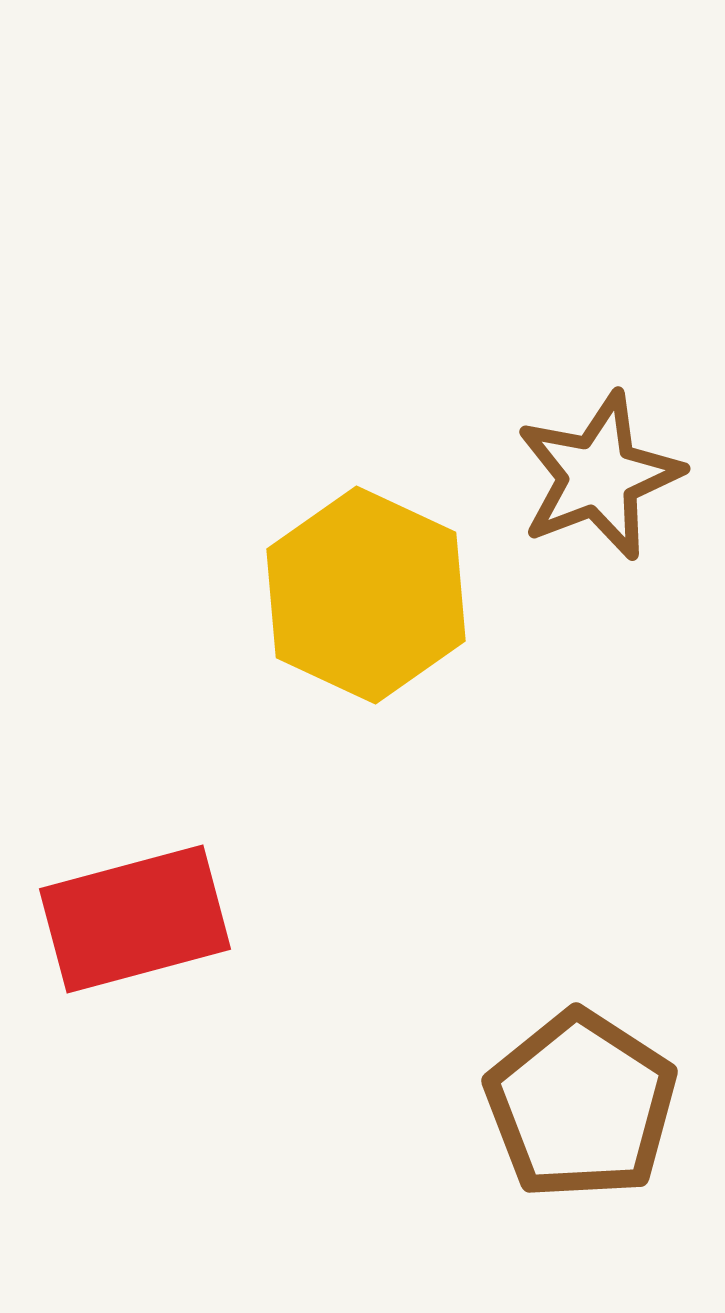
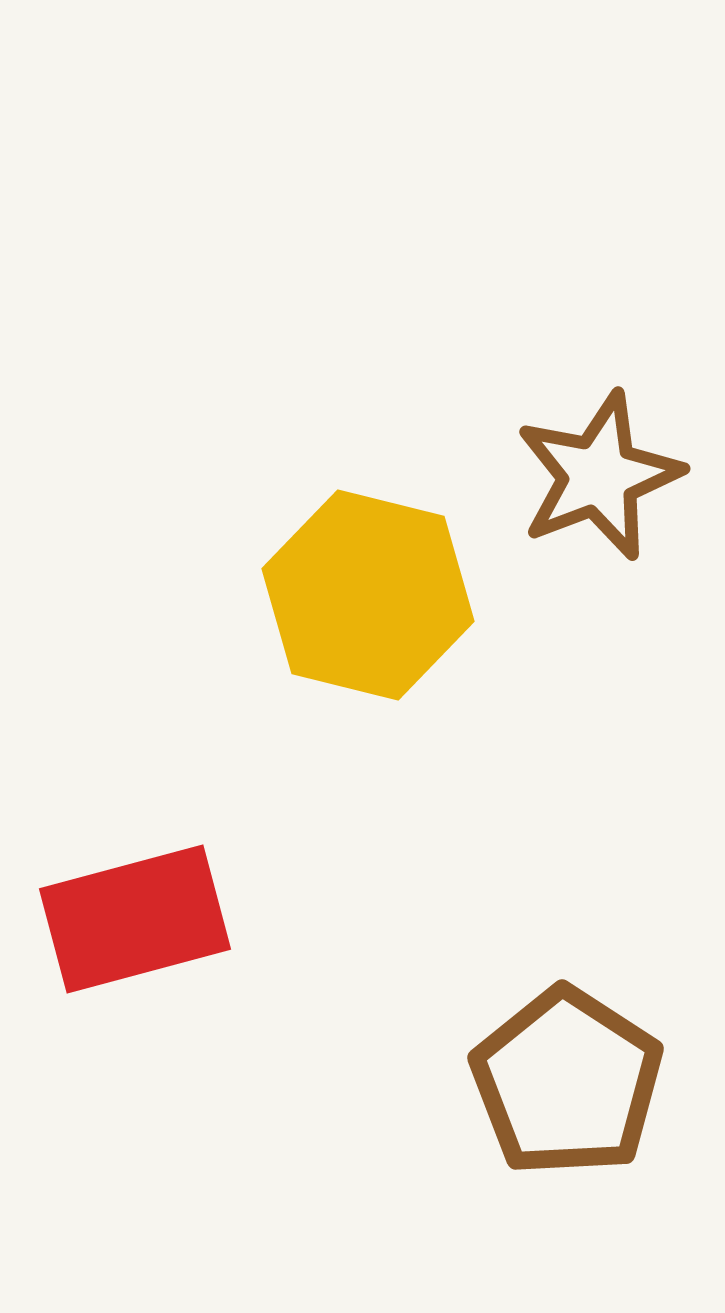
yellow hexagon: moved 2 px right; rotated 11 degrees counterclockwise
brown pentagon: moved 14 px left, 23 px up
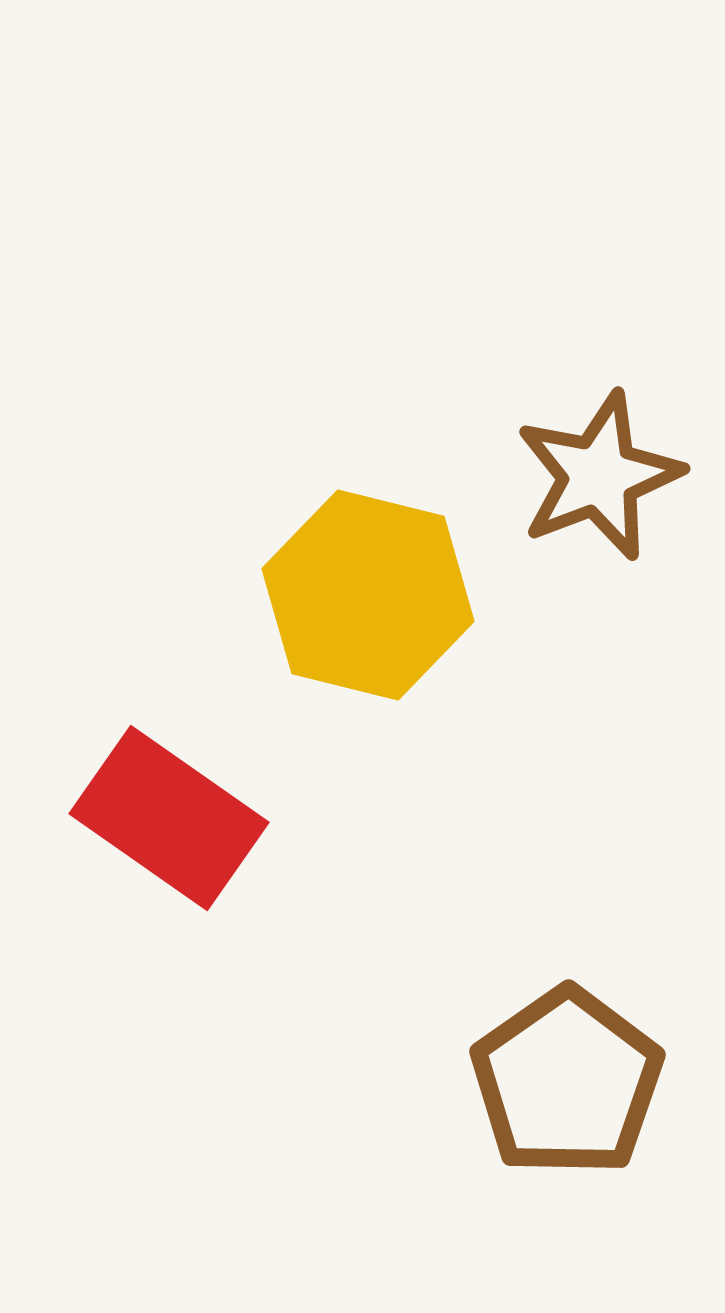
red rectangle: moved 34 px right, 101 px up; rotated 50 degrees clockwise
brown pentagon: rotated 4 degrees clockwise
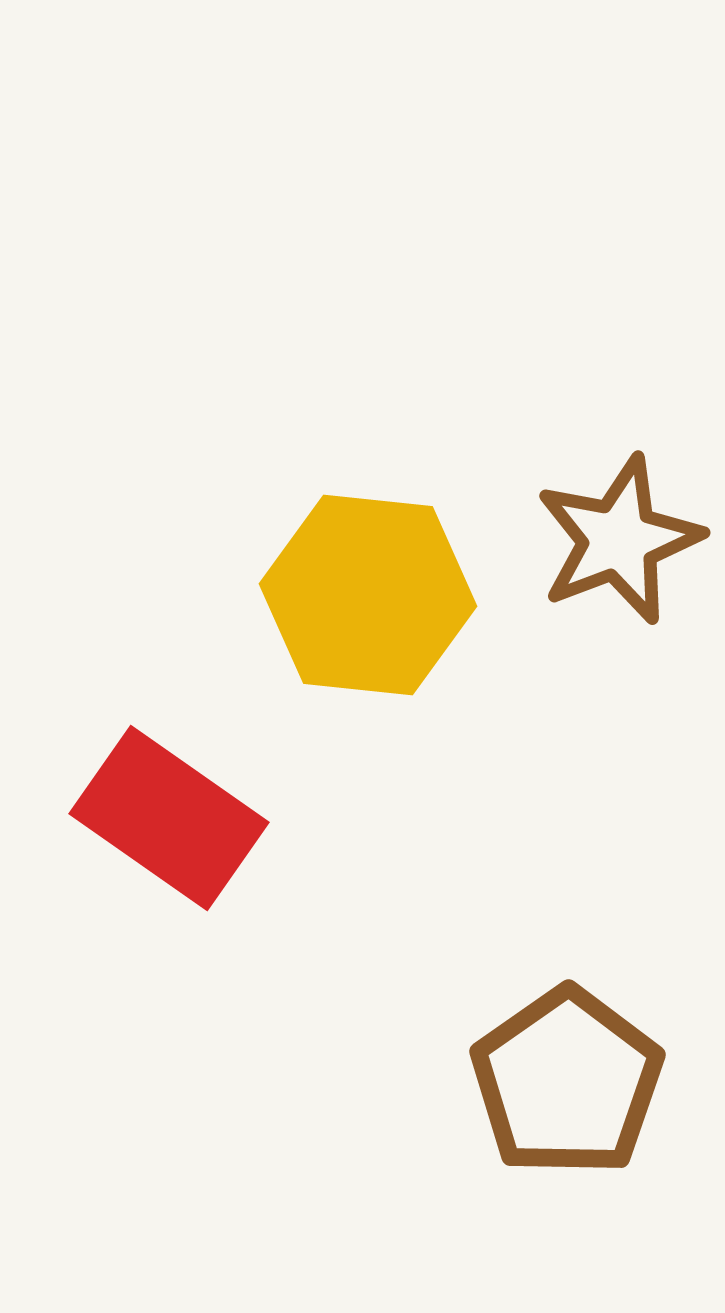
brown star: moved 20 px right, 64 px down
yellow hexagon: rotated 8 degrees counterclockwise
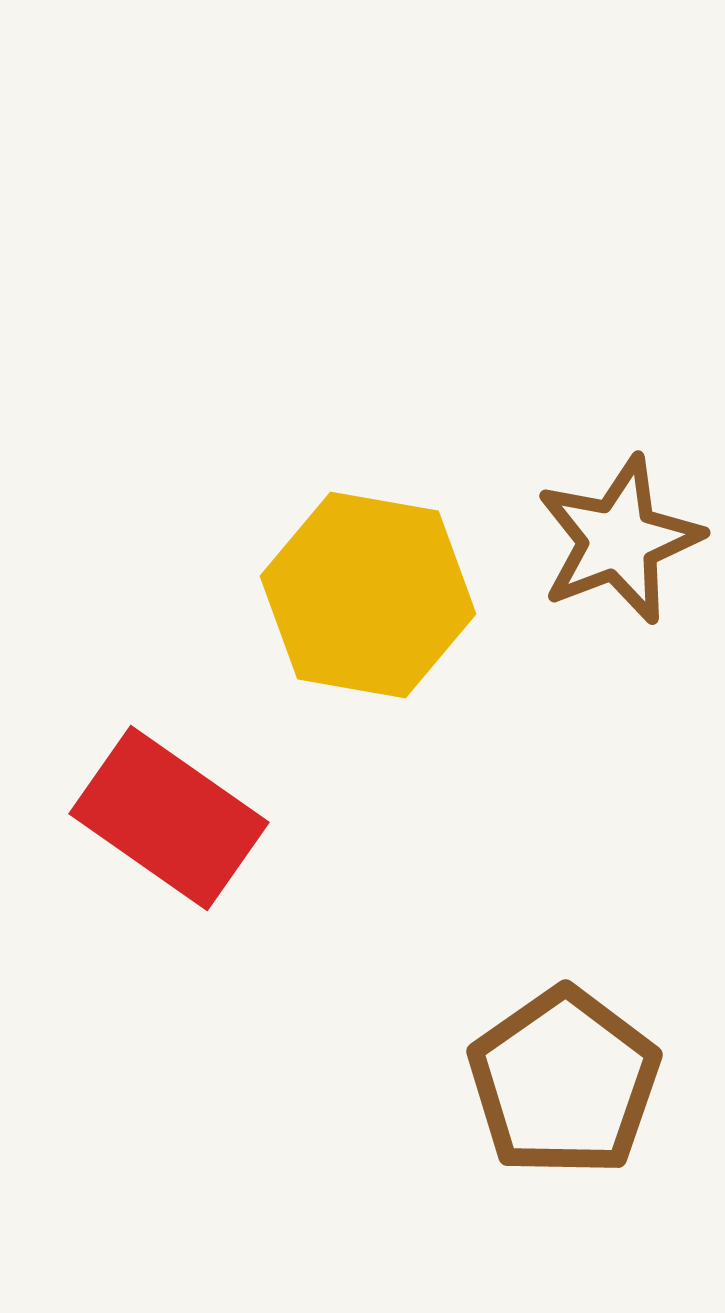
yellow hexagon: rotated 4 degrees clockwise
brown pentagon: moved 3 px left
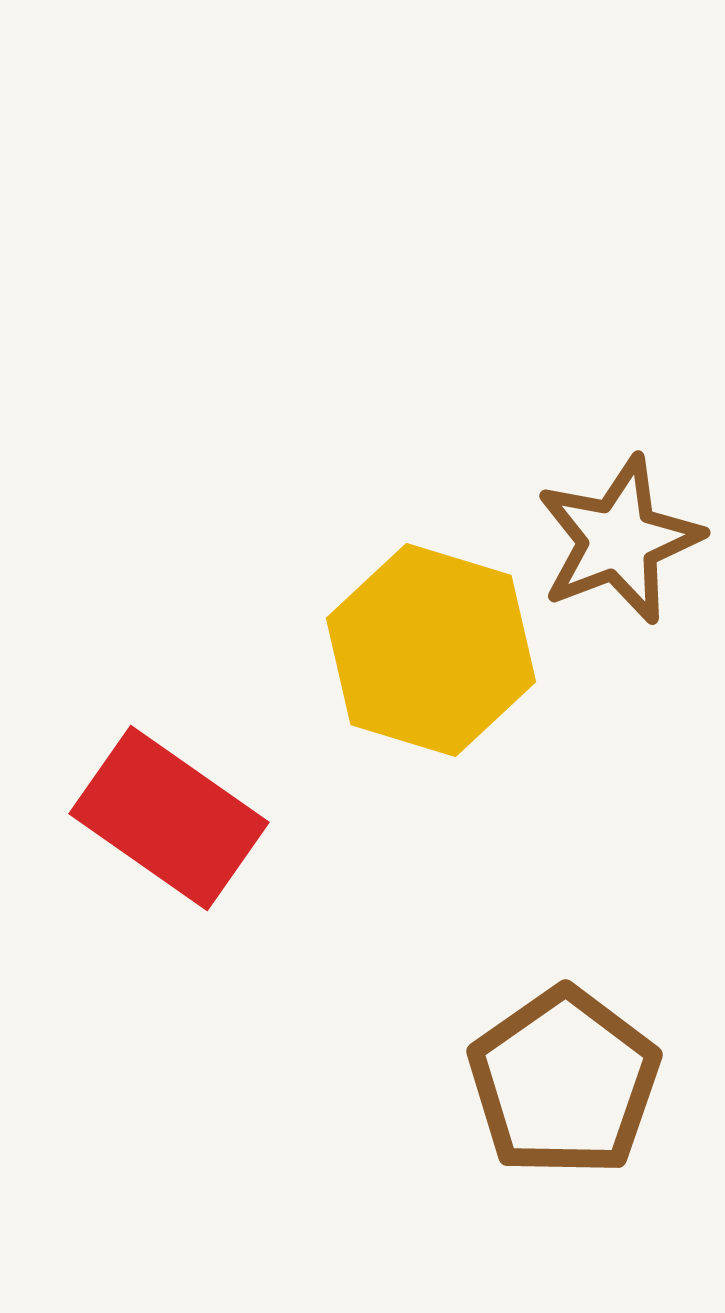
yellow hexagon: moved 63 px right, 55 px down; rotated 7 degrees clockwise
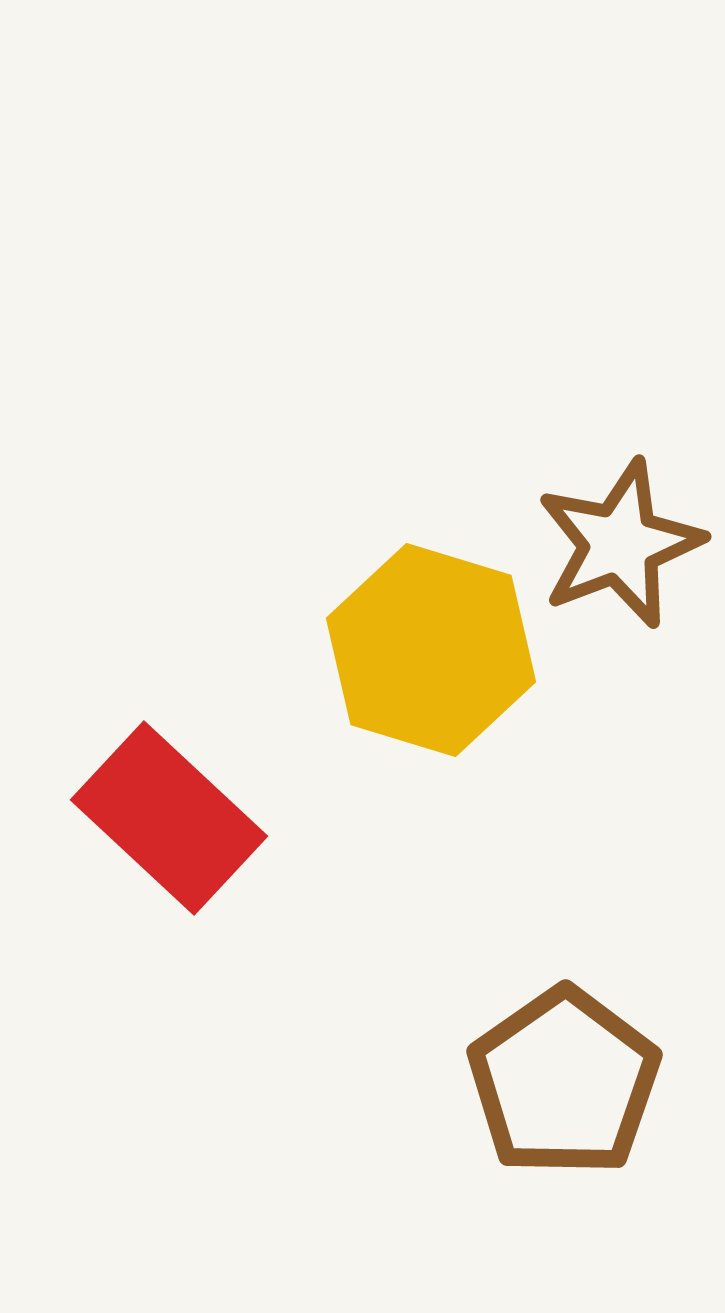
brown star: moved 1 px right, 4 px down
red rectangle: rotated 8 degrees clockwise
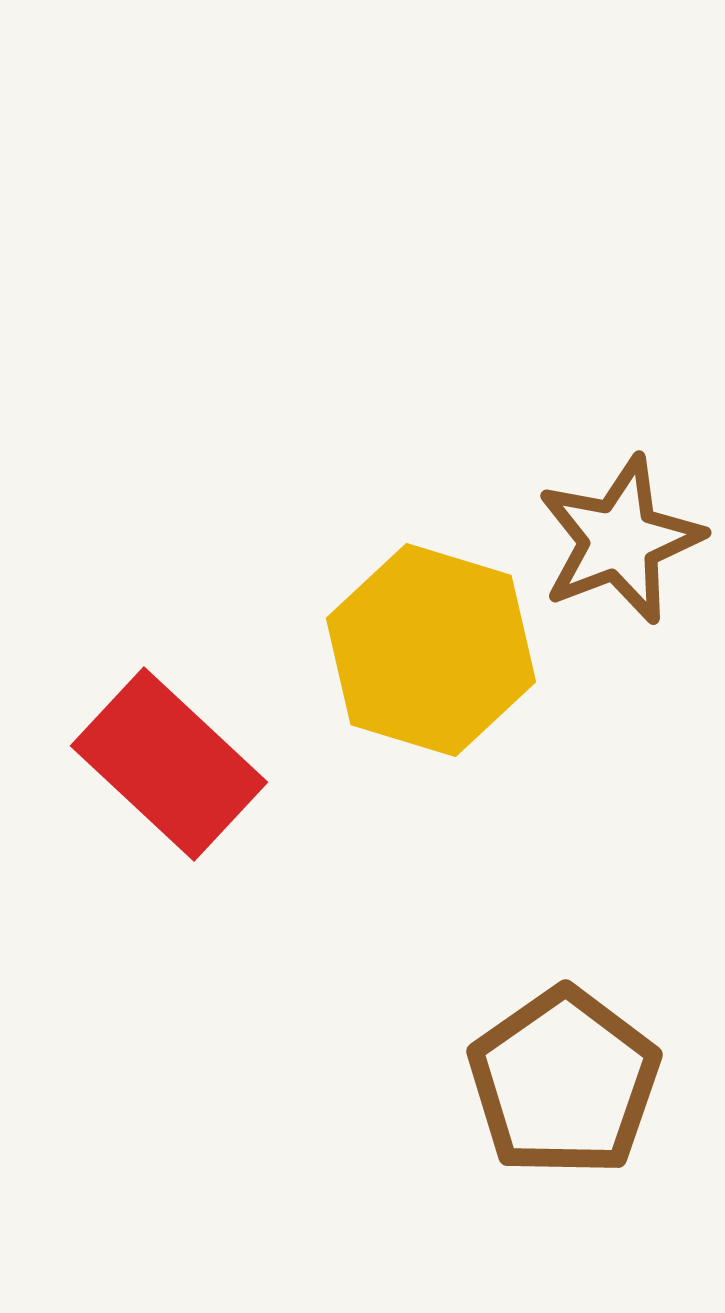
brown star: moved 4 px up
red rectangle: moved 54 px up
